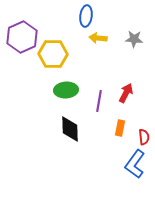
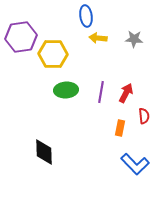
blue ellipse: rotated 15 degrees counterclockwise
purple hexagon: moved 1 px left; rotated 16 degrees clockwise
purple line: moved 2 px right, 9 px up
black diamond: moved 26 px left, 23 px down
red semicircle: moved 21 px up
blue L-shape: rotated 80 degrees counterclockwise
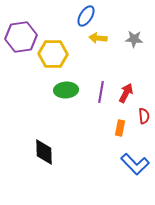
blue ellipse: rotated 40 degrees clockwise
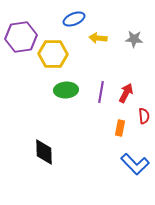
blue ellipse: moved 12 px left, 3 px down; rotated 35 degrees clockwise
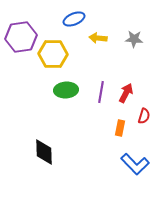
red semicircle: rotated 21 degrees clockwise
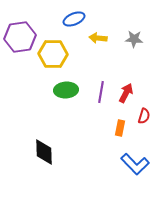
purple hexagon: moved 1 px left
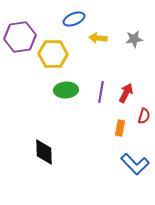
gray star: rotated 12 degrees counterclockwise
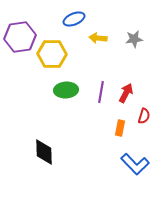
yellow hexagon: moved 1 px left
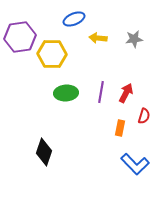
green ellipse: moved 3 px down
black diamond: rotated 20 degrees clockwise
